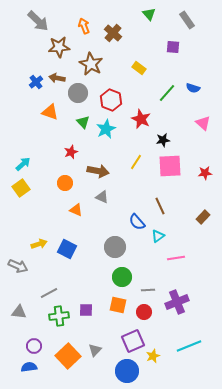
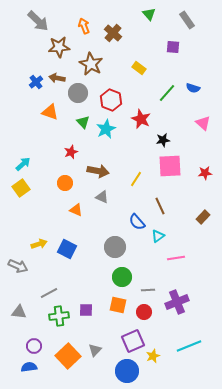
yellow line at (136, 162): moved 17 px down
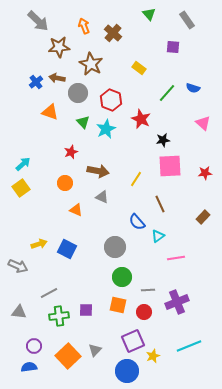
brown line at (160, 206): moved 2 px up
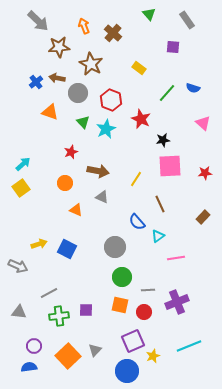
orange square at (118, 305): moved 2 px right
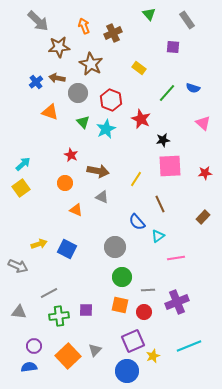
brown cross at (113, 33): rotated 24 degrees clockwise
red star at (71, 152): moved 3 px down; rotated 24 degrees counterclockwise
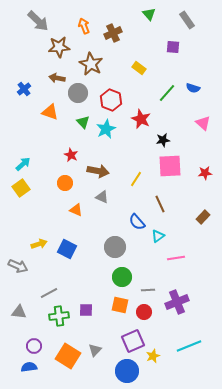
blue cross at (36, 82): moved 12 px left, 7 px down
orange square at (68, 356): rotated 15 degrees counterclockwise
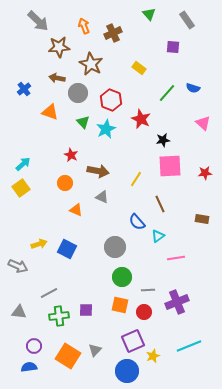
brown rectangle at (203, 217): moved 1 px left, 2 px down; rotated 56 degrees clockwise
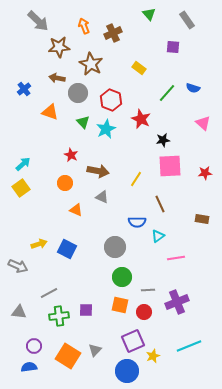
blue semicircle at (137, 222): rotated 48 degrees counterclockwise
